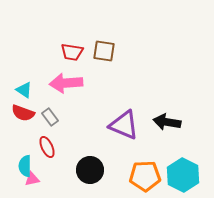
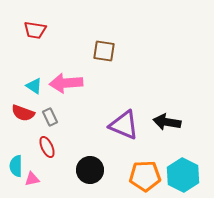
red trapezoid: moved 37 px left, 22 px up
cyan triangle: moved 10 px right, 4 px up
gray rectangle: rotated 12 degrees clockwise
cyan semicircle: moved 9 px left
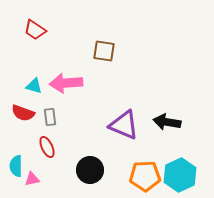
red trapezoid: rotated 25 degrees clockwise
cyan triangle: rotated 18 degrees counterclockwise
gray rectangle: rotated 18 degrees clockwise
cyan hexagon: moved 3 px left; rotated 8 degrees clockwise
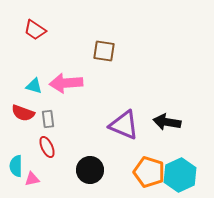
gray rectangle: moved 2 px left, 2 px down
orange pentagon: moved 4 px right, 4 px up; rotated 20 degrees clockwise
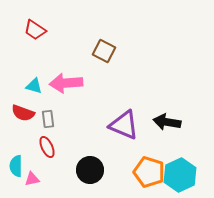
brown square: rotated 20 degrees clockwise
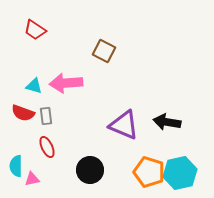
gray rectangle: moved 2 px left, 3 px up
cyan hexagon: moved 2 px up; rotated 12 degrees clockwise
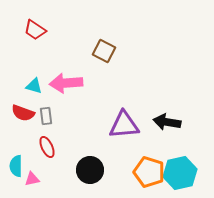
purple triangle: rotated 28 degrees counterclockwise
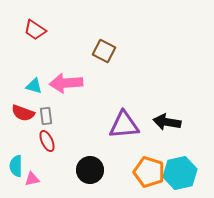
red ellipse: moved 6 px up
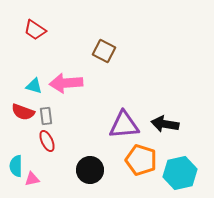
red semicircle: moved 1 px up
black arrow: moved 2 px left, 2 px down
orange pentagon: moved 8 px left, 12 px up
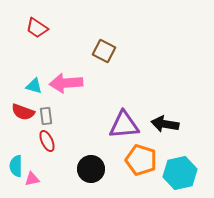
red trapezoid: moved 2 px right, 2 px up
black circle: moved 1 px right, 1 px up
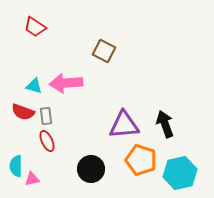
red trapezoid: moved 2 px left, 1 px up
black arrow: rotated 60 degrees clockwise
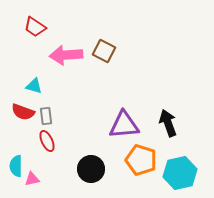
pink arrow: moved 28 px up
black arrow: moved 3 px right, 1 px up
